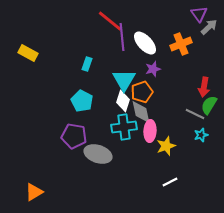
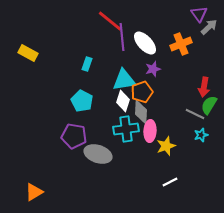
cyan triangle: rotated 50 degrees clockwise
gray diamond: rotated 15 degrees clockwise
cyan cross: moved 2 px right, 2 px down
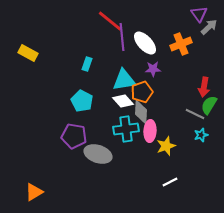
purple star: rotated 14 degrees clockwise
white diamond: rotated 60 degrees counterclockwise
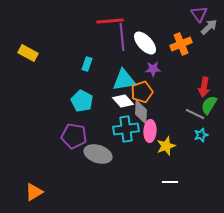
red line: rotated 44 degrees counterclockwise
white line: rotated 28 degrees clockwise
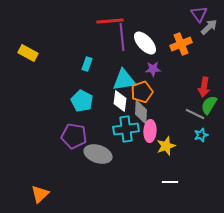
white diamond: moved 3 px left; rotated 50 degrees clockwise
orange triangle: moved 6 px right, 2 px down; rotated 12 degrees counterclockwise
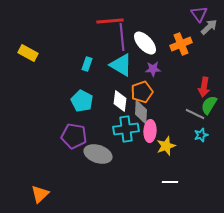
cyan triangle: moved 3 px left, 15 px up; rotated 40 degrees clockwise
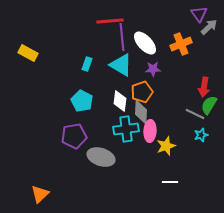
purple pentagon: rotated 20 degrees counterclockwise
gray ellipse: moved 3 px right, 3 px down
